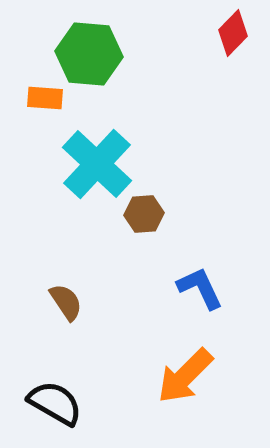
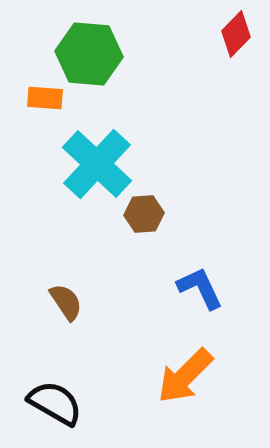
red diamond: moved 3 px right, 1 px down
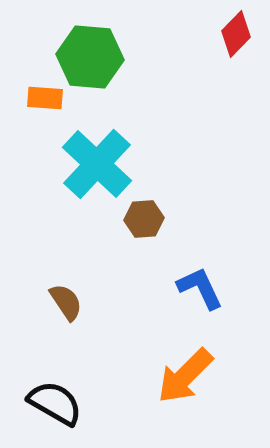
green hexagon: moved 1 px right, 3 px down
brown hexagon: moved 5 px down
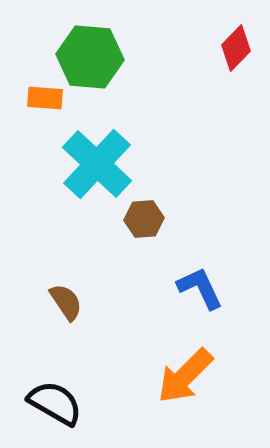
red diamond: moved 14 px down
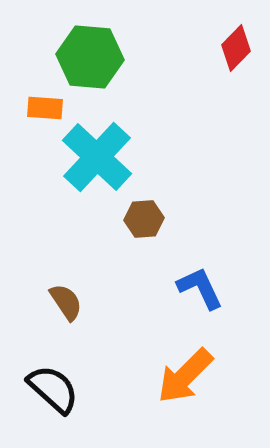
orange rectangle: moved 10 px down
cyan cross: moved 7 px up
black semicircle: moved 2 px left, 14 px up; rotated 12 degrees clockwise
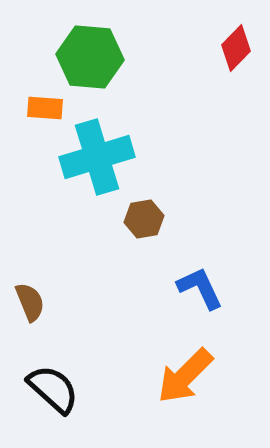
cyan cross: rotated 30 degrees clockwise
brown hexagon: rotated 6 degrees counterclockwise
brown semicircle: moved 36 px left; rotated 12 degrees clockwise
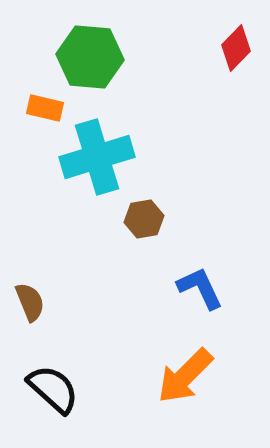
orange rectangle: rotated 9 degrees clockwise
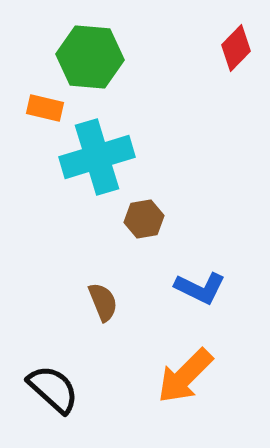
blue L-shape: rotated 141 degrees clockwise
brown semicircle: moved 73 px right
